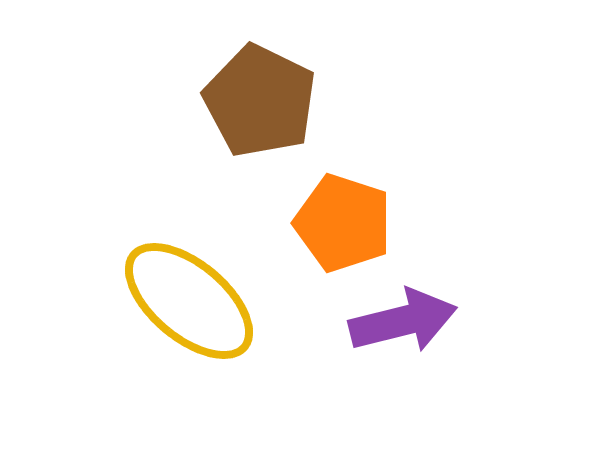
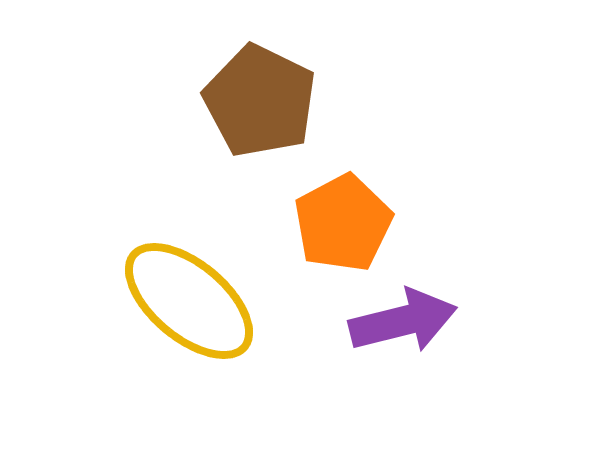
orange pentagon: rotated 26 degrees clockwise
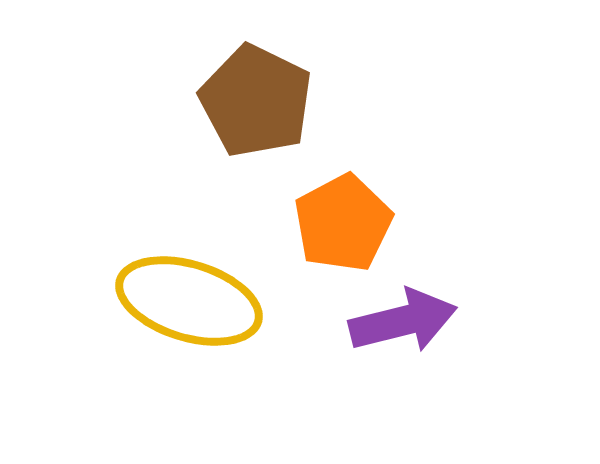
brown pentagon: moved 4 px left
yellow ellipse: rotated 23 degrees counterclockwise
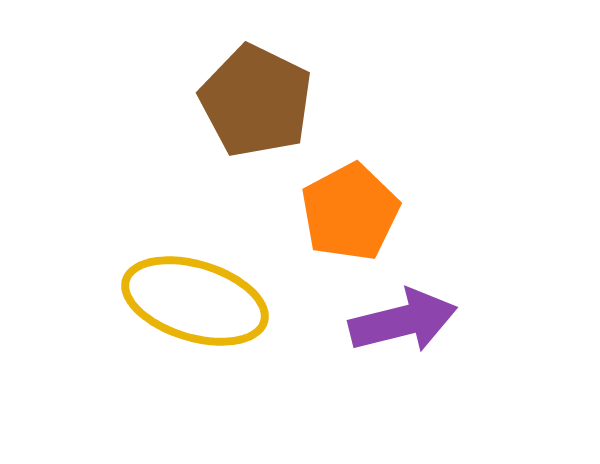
orange pentagon: moved 7 px right, 11 px up
yellow ellipse: moved 6 px right
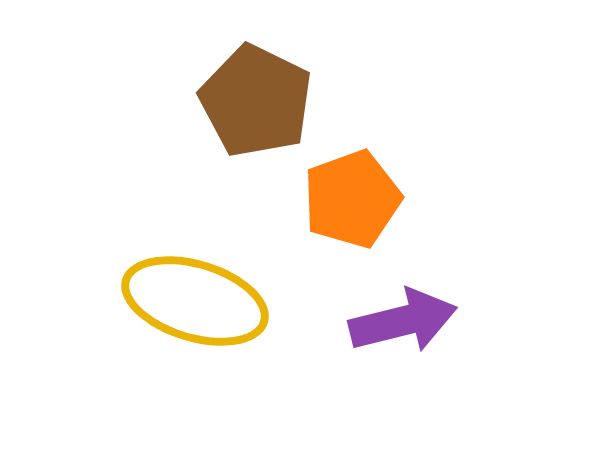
orange pentagon: moved 2 px right, 13 px up; rotated 8 degrees clockwise
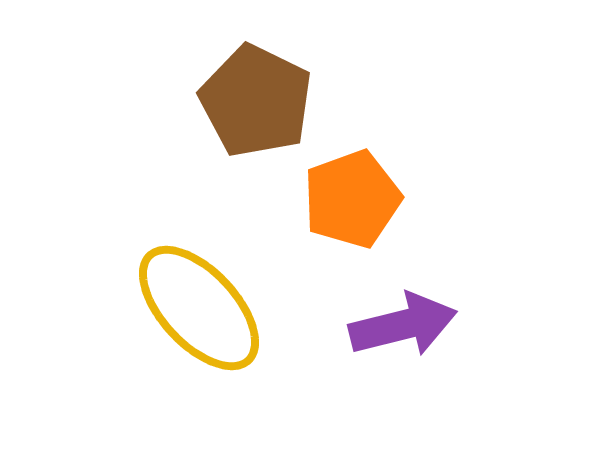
yellow ellipse: moved 4 px right, 7 px down; rotated 30 degrees clockwise
purple arrow: moved 4 px down
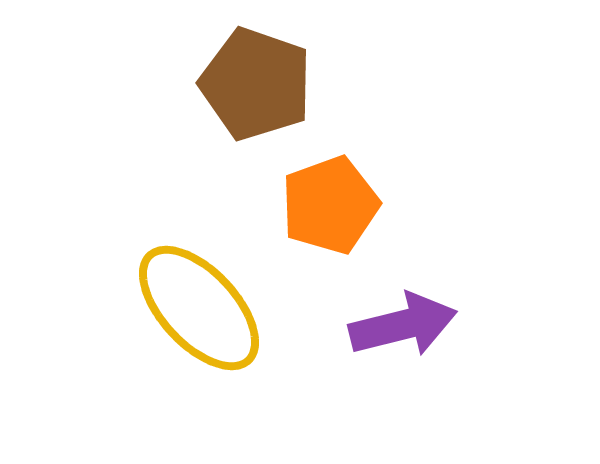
brown pentagon: moved 17 px up; rotated 7 degrees counterclockwise
orange pentagon: moved 22 px left, 6 px down
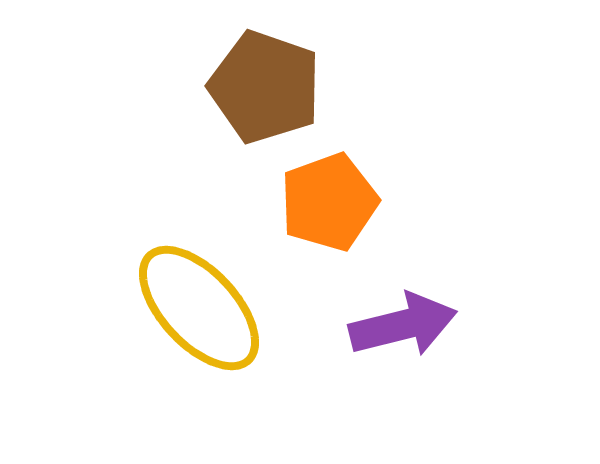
brown pentagon: moved 9 px right, 3 px down
orange pentagon: moved 1 px left, 3 px up
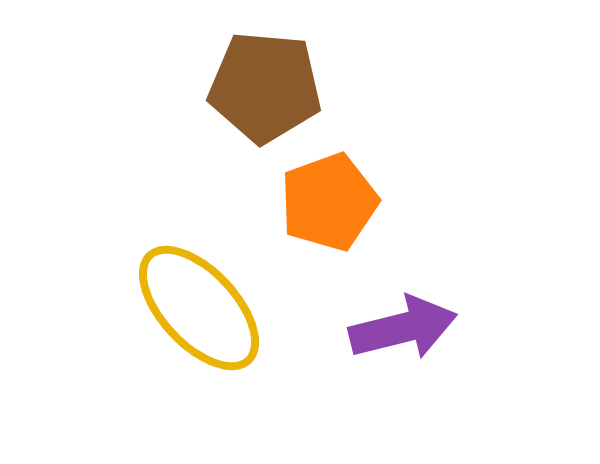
brown pentagon: rotated 14 degrees counterclockwise
purple arrow: moved 3 px down
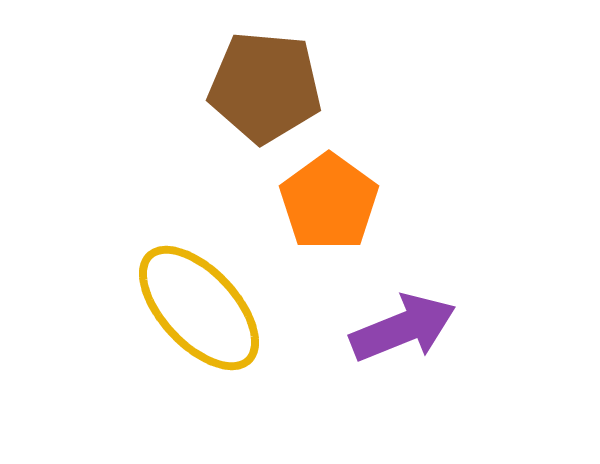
orange pentagon: rotated 16 degrees counterclockwise
purple arrow: rotated 8 degrees counterclockwise
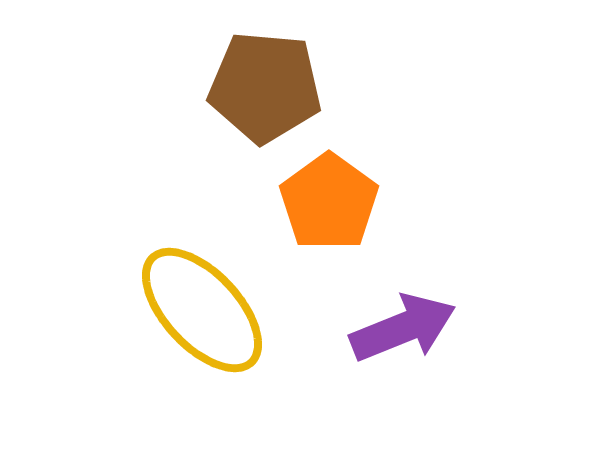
yellow ellipse: moved 3 px right, 2 px down
